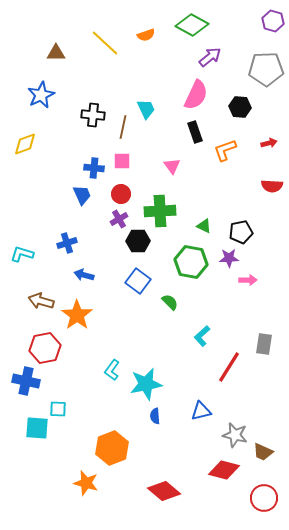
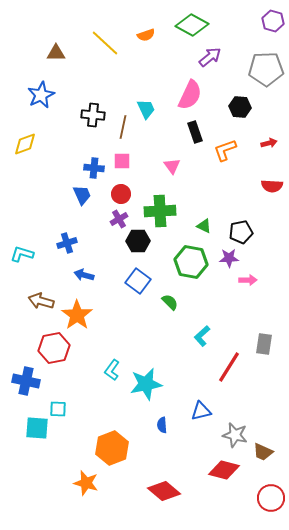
pink semicircle at (196, 95): moved 6 px left
red hexagon at (45, 348): moved 9 px right
blue semicircle at (155, 416): moved 7 px right, 9 px down
red circle at (264, 498): moved 7 px right
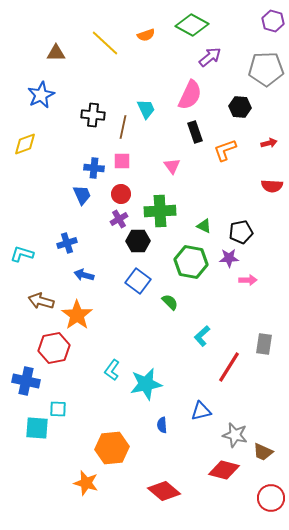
orange hexagon at (112, 448): rotated 16 degrees clockwise
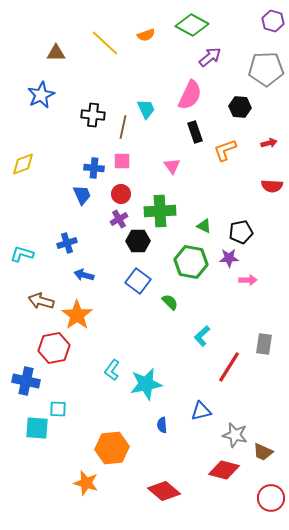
yellow diamond at (25, 144): moved 2 px left, 20 px down
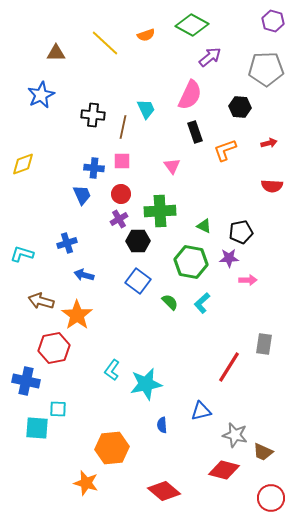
cyan L-shape at (202, 336): moved 33 px up
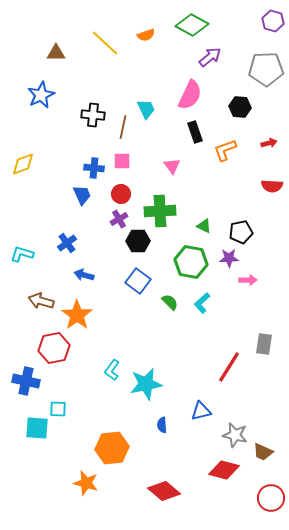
blue cross at (67, 243): rotated 18 degrees counterclockwise
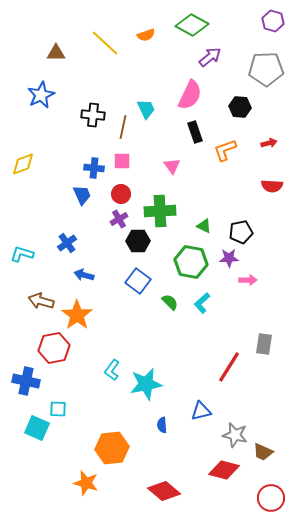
cyan square at (37, 428): rotated 20 degrees clockwise
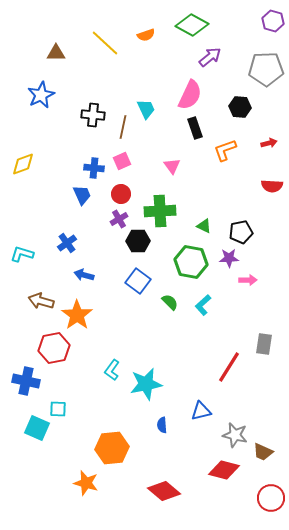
black rectangle at (195, 132): moved 4 px up
pink square at (122, 161): rotated 24 degrees counterclockwise
cyan L-shape at (202, 303): moved 1 px right, 2 px down
